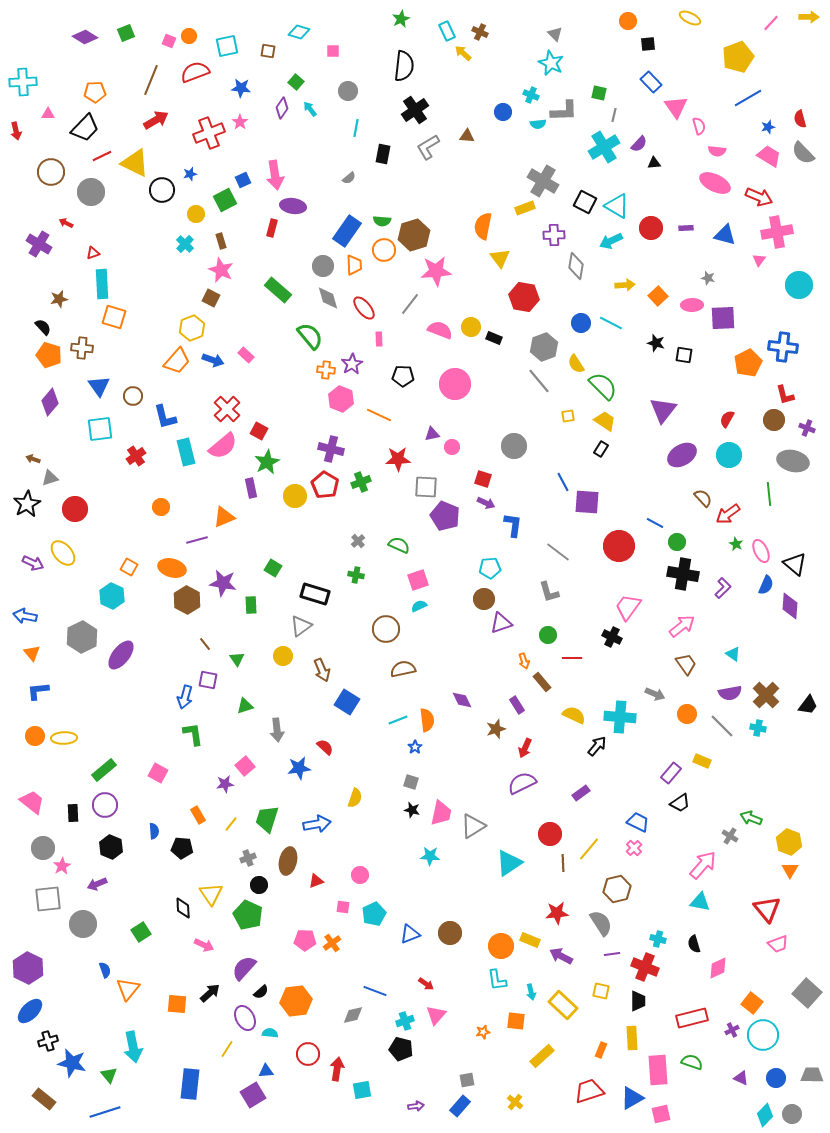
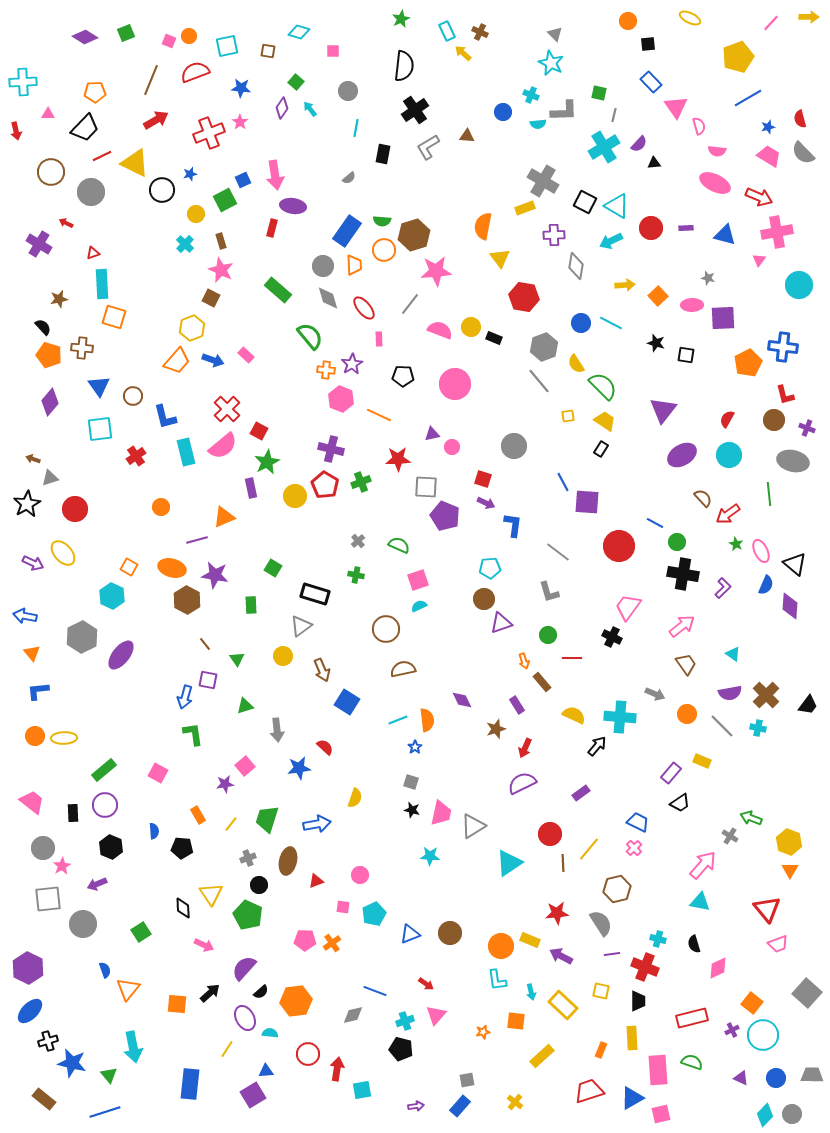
black square at (684, 355): moved 2 px right
purple star at (223, 583): moved 8 px left, 8 px up
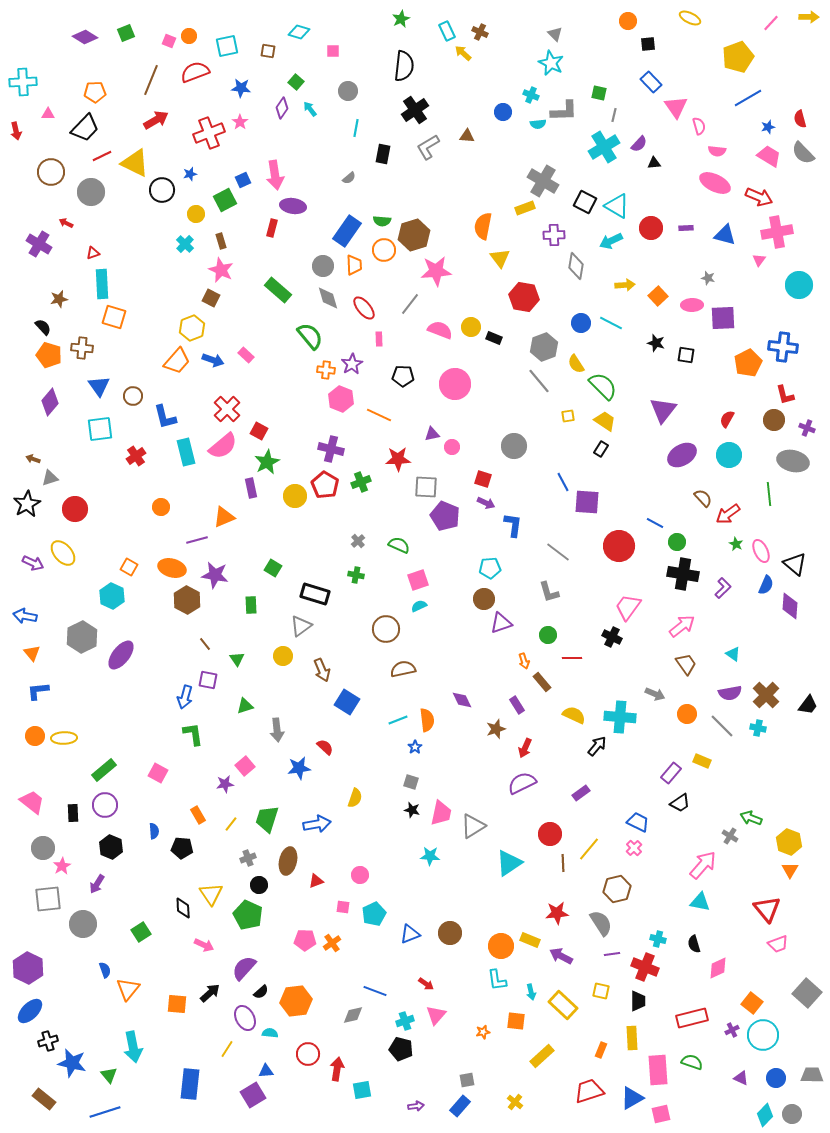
purple arrow at (97, 884): rotated 36 degrees counterclockwise
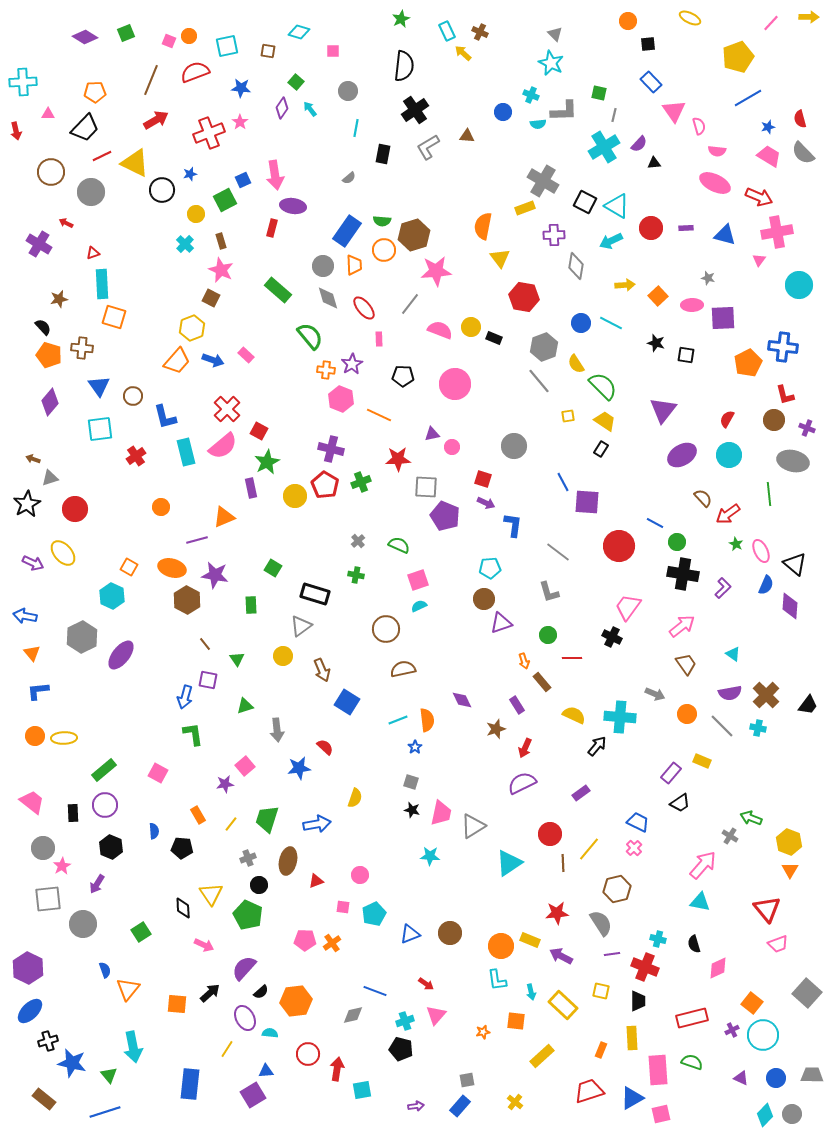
pink triangle at (676, 107): moved 2 px left, 4 px down
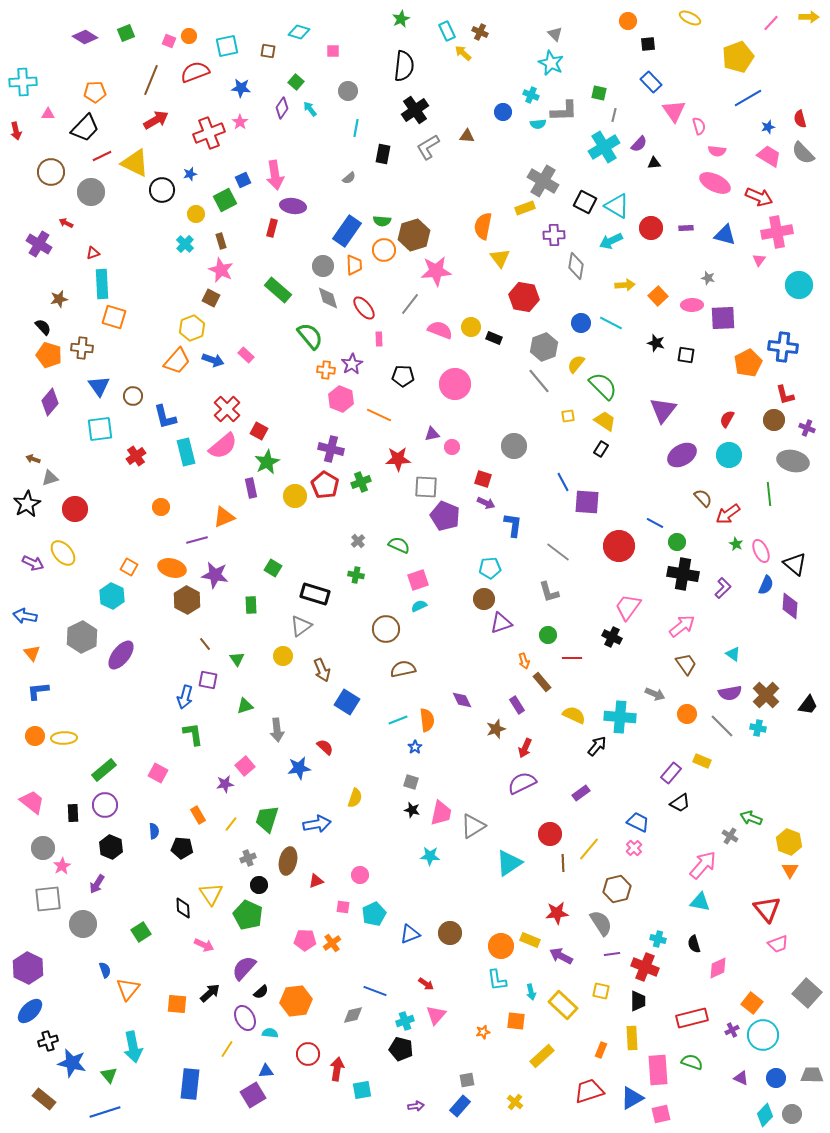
yellow semicircle at (576, 364): rotated 72 degrees clockwise
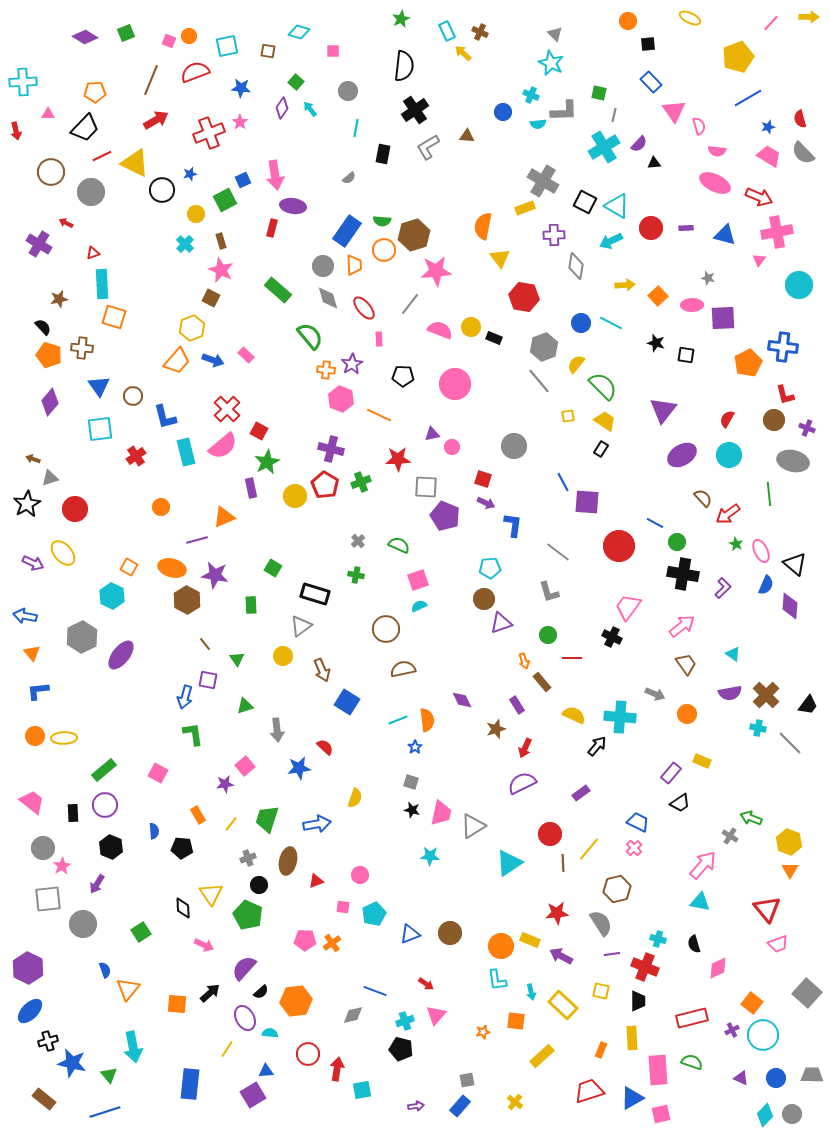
gray line at (722, 726): moved 68 px right, 17 px down
